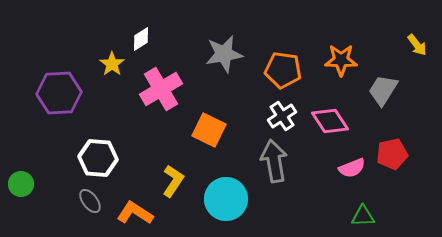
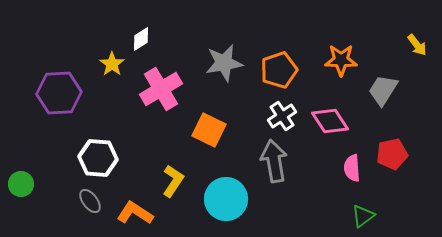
gray star: moved 9 px down
orange pentagon: moved 4 px left; rotated 27 degrees counterclockwise
pink semicircle: rotated 108 degrees clockwise
green triangle: rotated 35 degrees counterclockwise
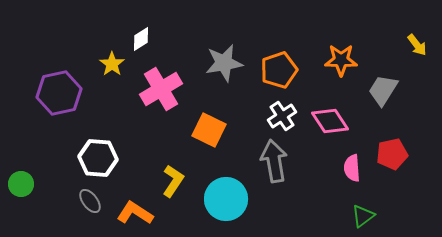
purple hexagon: rotated 9 degrees counterclockwise
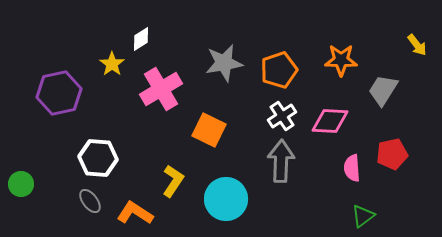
pink diamond: rotated 54 degrees counterclockwise
gray arrow: moved 7 px right; rotated 12 degrees clockwise
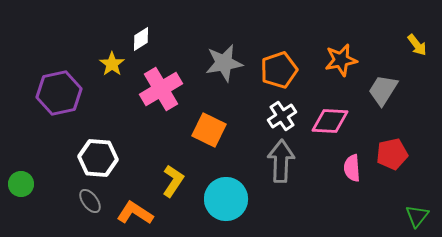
orange star: rotated 12 degrees counterclockwise
green triangle: moved 54 px right; rotated 15 degrees counterclockwise
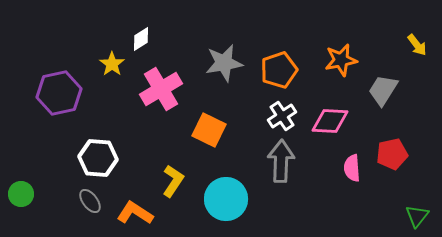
green circle: moved 10 px down
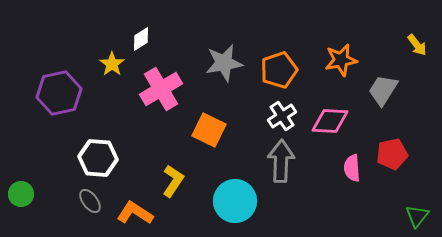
cyan circle: moved 9 px right, 2 px down
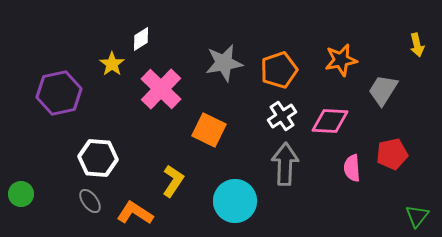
yellow arrow: rotated 25 degrees clockwise
pink cross: rotated 15 degrees counterclockwise
gray arrow: moved 4 px right, 3 px down
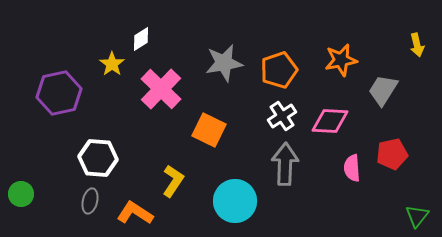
gray ellipse: rotated 50 degrees clockwise
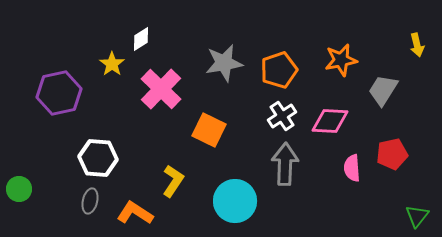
green circle: moved 2 px left, 5 px up
